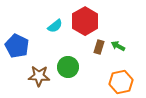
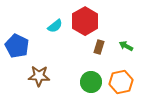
green arrow: moved 8 px right
green circle: moved 23 px right, 15 px down
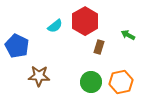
green arrow: moved 2 px right, 11 px up
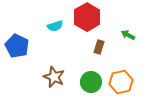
red hexagon: moved 2 px right, 4 px up
cyan semicircle: rotated 21 degrees clockwise
brown star: moved 15 px right, 1 px down; rotated 20 degrees clockwise
